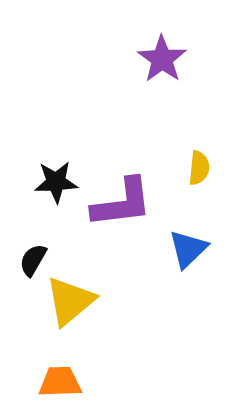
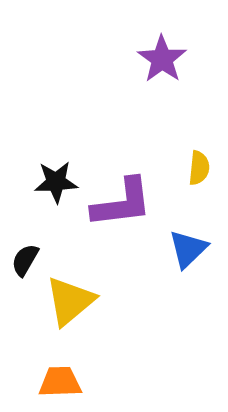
black semicircle: moved 8 px left
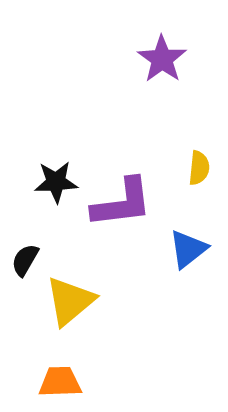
blue triangle: rotated 6 degrees clockwise
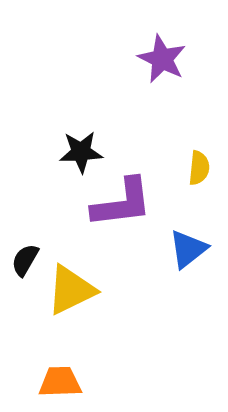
purple star: rotated 9 degrees counterclockwise
black star: moved 25 px right, 30 px up
yellow triangle: moved 1 px right, 11 px up; rotated 14 degrees clockwise
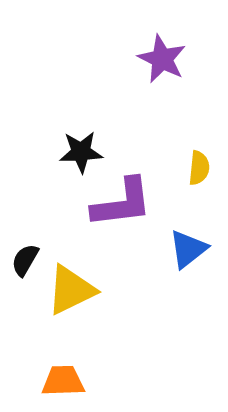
orange trapezoid: moved 3 px right, 1 px up
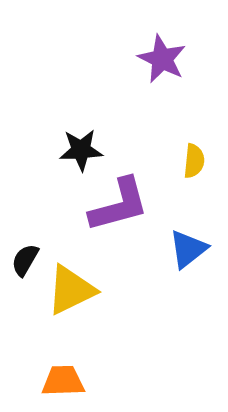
black star: moved 2 px up
yellow semicircle: moved 5 px left, 7 px up
purple L-shape: moved 3 px left, 2 px down; rotated 8 degrees counterclockwise
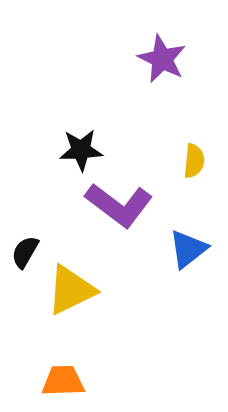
purple L-shape: rotated 52 degrees clockwise
black semicircle: moved 8 px up
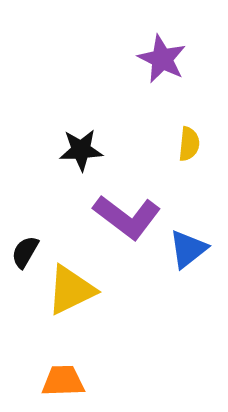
yellow semicircle: moved 5 px left, 17 px up
purple L-shape: moved 8 px right, 12 px down
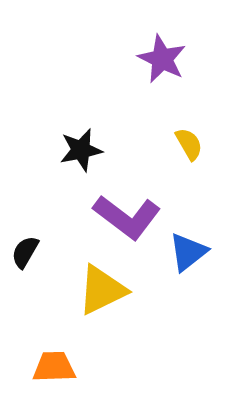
yellow semicircle: rotated 36 degrees counterclockwise
black star: rotated 9 degrees counterclockwise
blue triangle: moved 3 px down
yellow triangle: moved 31 px right
orange trapezoid: moved 9 px left, 14 px up
